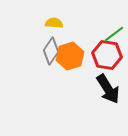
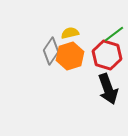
yellow semicircle: moved 16 px right, 10 px down; rotated 18 degrees counterclockwise
red hexagon: rotated 8 degrees clockwise
black arrow: rotated 12 degrees clockwise
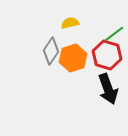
yellow semicircle: moved 10 px up
orange hexagon: moved 3 px right, 2 px down
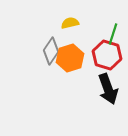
green line: moved 1 px left; rotated 35 degrees counterclockwise
orange hexagon: moved 3 px left
